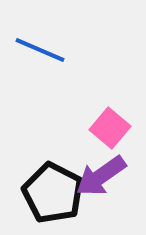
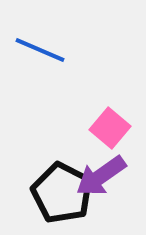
black pentagon: moved 9 px right
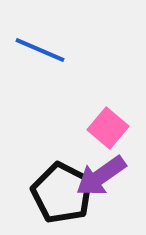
pink square: moved 2 px left
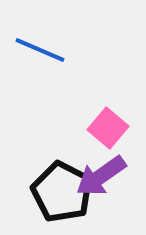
black pentagon: moved 1 px up
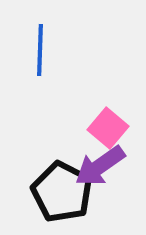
blue line: rotated 69 degrees clockwise
purple arrow: moved 1 px left, 10 px up
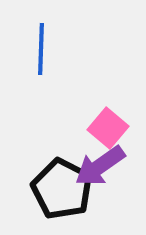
blue line: moved 1 px right, 1 px up
black pentagon: moved 3 px up
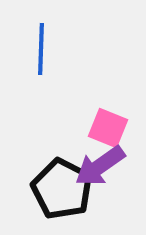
pink square: rotated 18 degrees counterclockwise
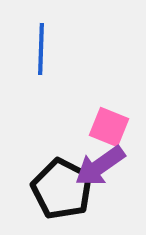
pink square: moved 1 px right, 1 px up
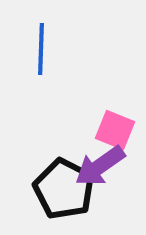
pink square: moved 6 px right, 3 px down
black pentagon: moved 2 px right
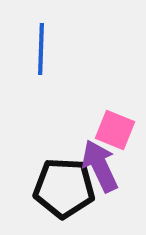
purple arrow: rotated 100 degrees clockwise
black pentagon: moved 1 px up; rotated 24 degrees counterclockwise
